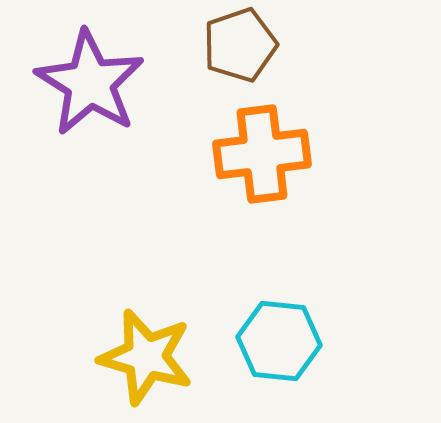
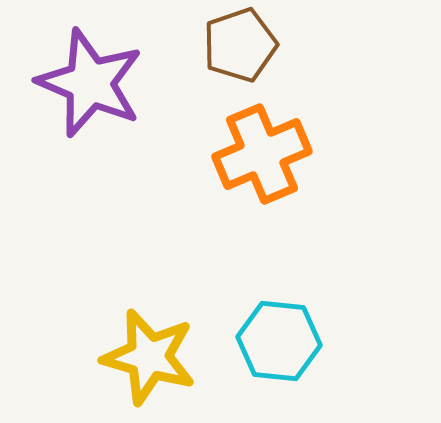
purple star: rotated 9 degrees counterclockwise
orange cross: rotated 16 degrees counterclockwise
yellow star: moved 3 px right
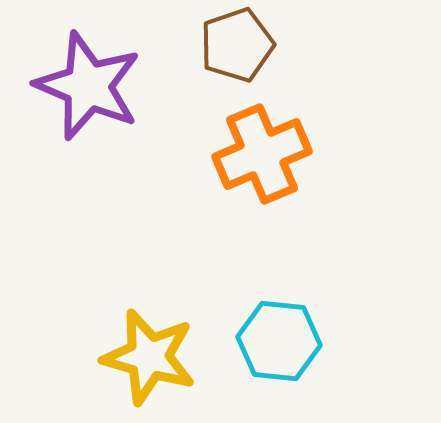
brown pentagon: moved 3 px left
purple star: moved 2 px left, 3 px down
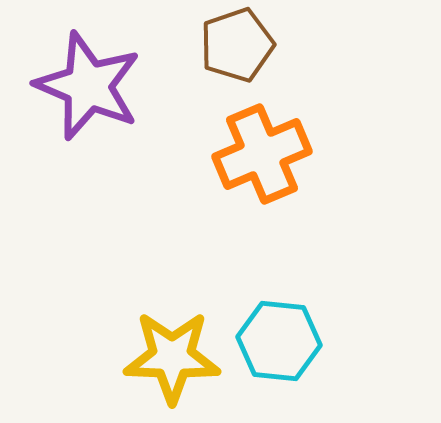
yellow star: moved 23 px right; rotated 14 degrees counterclockwise
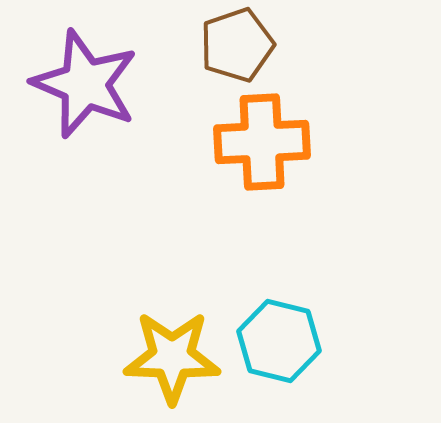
purple star: moved 3 px left, 2 px up
orange cross: moved 12 px up; rotated 20 degrees clockwise
cyan hexagon: rotated 8 degrees clockwise
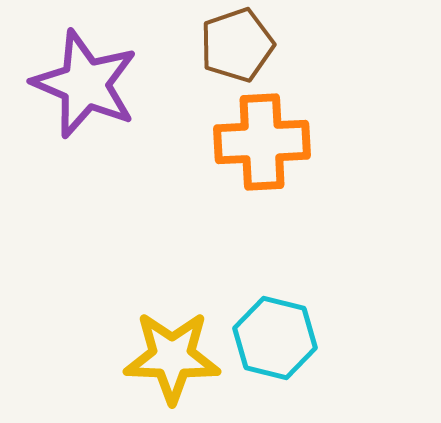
cyan hexagon: moved 4 px left, 3 px up
